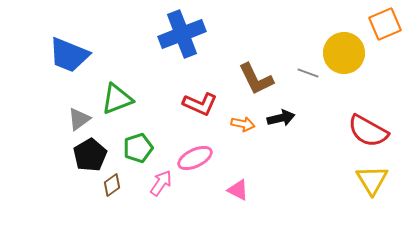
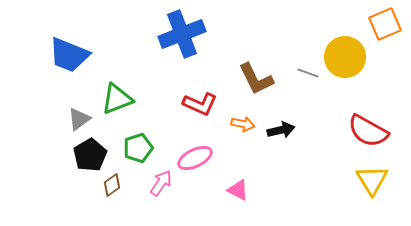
yellow circle: moved 1 px right, 4 px down
black arrow: moved 12 px down
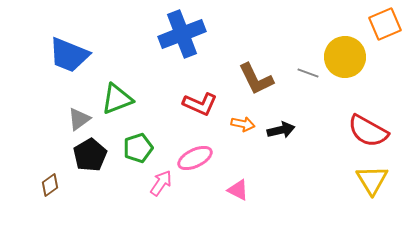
brown diamond: moved 62 px left
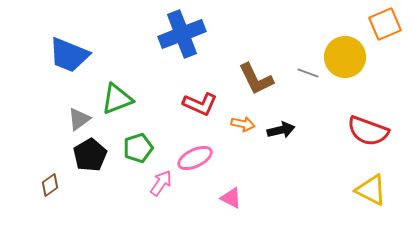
red semicircle: rotated 9 degrees counterclockwise
yellow triangle: moved 1 px left, 10 px down; rotated 32 degrees counterclockwise
pink triangle: moved 7 px left, 8 px down
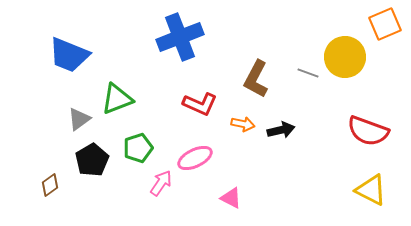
blue cross: moved 2 px left, 3 px down
brown L-shape: rotated 54 degrees clockwise
black pentagon: moved 2 px right, 5 px down
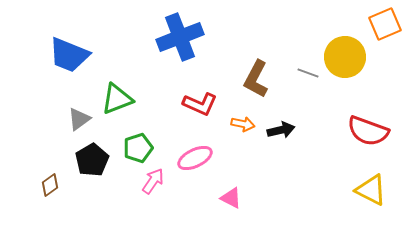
pink arrow: moved 8 px left, 2 px up
